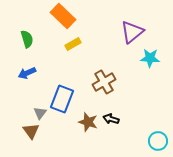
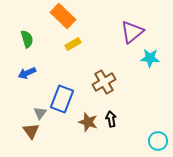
black arrow: rotated 63 degrees clockwise
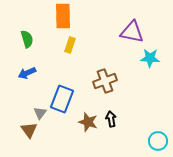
orange rectangle: rotated 45 degrees clockwise
purple triangle: rotated 50 degrees clockwise
yellow rectangle: moved 3 px left, 1 px down; rotated 42 degrees counterclockwise
brown cross: moved 1 px right, 1 px up; rotated 10 degrees clockwise
brown triangle: moved 2 px left, 1 px up
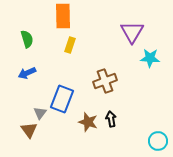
purple triangle: rotated 50 degrees clockwise
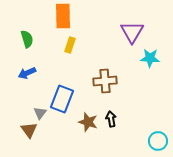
brown cross: rotated 15 degrees clockwise
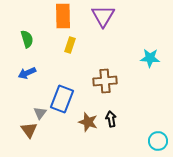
purple triangle: moved 29 px left, 16 px up
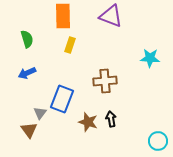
purple triangle: moved 8 px right; rotated 40 degrees counterclockwise
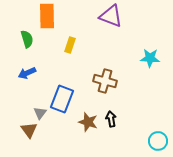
orange rectangle: moved 16 px left
brown cross: rotated 20 degrees clockwise
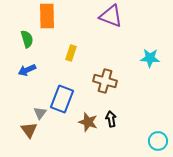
yellow rectangle: moved 1 px right, 8 px down
blue arrow: moved 3 px up
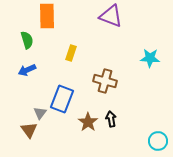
green semicircle: moved 1 px down
brown star: rotated 18 degrees clockwise
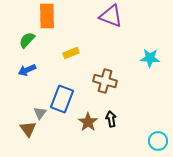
green semicircle: rotated 120 degrees counterclockwise
yellow rectangle: rotated 49 degrees clockwise
brown triangle: moved 1 px left, 1 px up
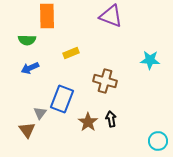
green semicircle: rotated 132 degrees counterclockwise
cyan star: moved 2 px down
blue arrow: moved 3 px right, 2 px up
brown triangle: moved 1 px left, 1 px down
